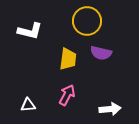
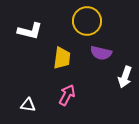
yellow trapezoid: moved 6 px left, 1 px up
white triangle: rotated 14 degrees clockwise
white arrow: moved 15 px right, 32 px up; rotated 115 degrees clockwise
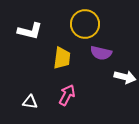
yellow circle: moved 2 px left, 3 px down
white arrow: rotated 95 degrees counterclockwise
white triangle: moved 2 px right, 3 px up
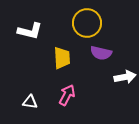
yellow circle: moved 2 px right, 1 px up
yellow trapezoid: rotated 10 degrees counterclockwise
white arrow: rotated 25 degrees counterclockwise
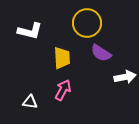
purple semicircle: rotated 20 degrees clockwise
pink arrow: moved 4 px left, 5 px up
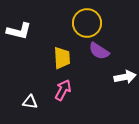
white L-shape: moved 11 px left
purple semicircle: moved 2 px left, 2 px up
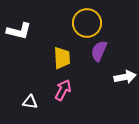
purple semicircle: rotated 80 degrees clockwise
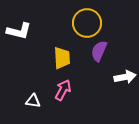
white triangle: moved 3 px right, 1 px up
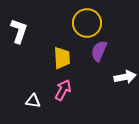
white L-shape: rotated 85 degrees counterclockwise
